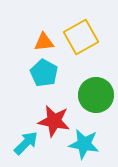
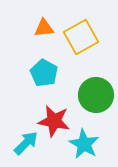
orange triangle: moved 14 px up
cyan star: rotated 20 degrees clockwise
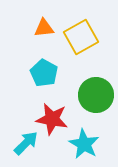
red star: moved 2 px left, 2 px up
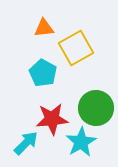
yellow square: moved 5 px left, 11 px down
cyan pentagon: moved 1 px left
green circle: moved 13 px down
red star: rotated 16 degrees counterclockwise
cyan star: moved 3 px left, 2 px up; rotated 12 degrees clockwise
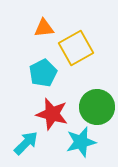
cyan pentagon: rotated 16 degrees clockwise
green circle: moved 1 px right, 1 px up
red star: moved 5 px up; rotated 20 degrees clockwise
cyan star: rotated 16 degrees clockwise
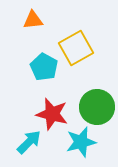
orange triangle: moved 11 px left, 8 px up
cyan pentagon: moved 1 px right, 6 px up; rotated 16 degrees counterclockwise
cyan arrow: moved 3 px right, 1 px up
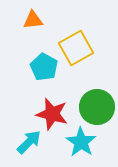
cyan star: rotated 24 degrees counterclockwise
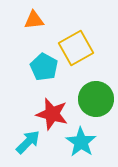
orange triangle: moved 1 px right
green circle: moved 1 px left, 8 px up
cyan arrow: moved 1 px left
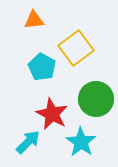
yellow square: rotated 8 degrees counterclockwise
cyan pentagon: moved 2 px left
red star: rotated 12 degrees clockwise
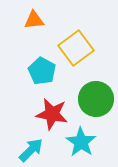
cyan pentagon: moved 4 px down
red star: rotated 16 degrees counterclockwise
cyan arrow: moved 3 px right, 8 px down
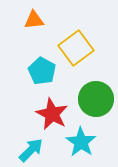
red star: rotated 16 degrees clockwise
